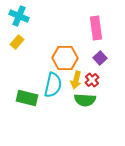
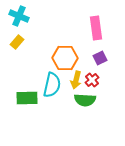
purple square: rotated 16 degrees clockwise
cyan semicircle: moved 1 px left
green rectangle: rotated 15 degrees counterclockwise
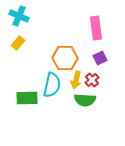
yellow rectangle: moved 1 px right, 1 px down
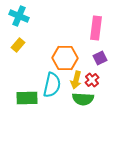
pink rectangle: rotated 15 degrees clockwise
yellow rectangle: moved 2 px down
green semicircle: moved 2 px left, 1 px up
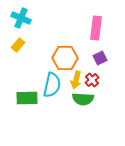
cyan cross: moved 2 px right, 2 px down
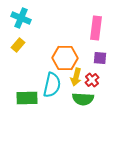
purple square: rotated 32 degrees clockwise
yellow arrow: moved 3 px up
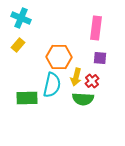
orange hexagon: moved 6 px left, 1 px up
red cross: moved 1 px down
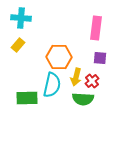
cyan cross: rotated 18 degrees counterclockwise
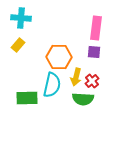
purple square: moved 6 px left, 6 px up
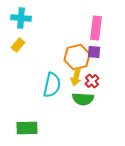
orange hexagon: moved 18 px right; rotated 15 degrees counterclockwise
green rectangle: moved 30 px down
